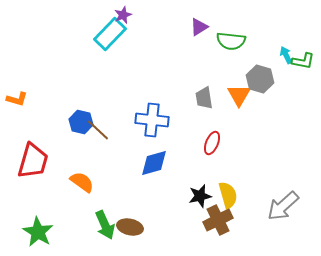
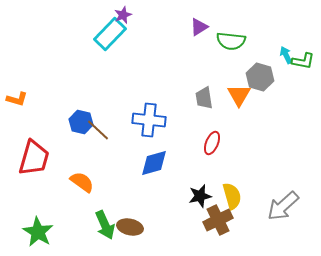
gray hexagon: moved 2 px up
blue cross: moved 3 px left
red trapezoid: moved 1 px right, 3 px up
yellow semicircle: moved 4 px right, 1 px down
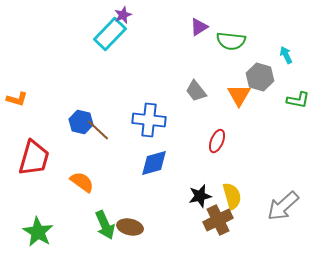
green L-shape: moved 5 px left, 39 px down
gray trapezoid: moved 8 px left, 7 px up; rotated 30 degrees counterclockwise
red ellipse: moved 5 px right, 2 px up
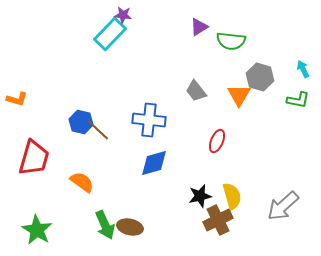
purple star: rotated 30 degrees clockwise
cyan arrow: moved 17 px right, 14 px down
green star: moved 1 px left, 2 px up
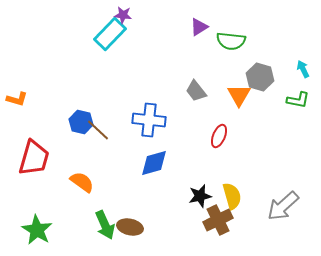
red ellipse: moved 2 px right, 5 px up
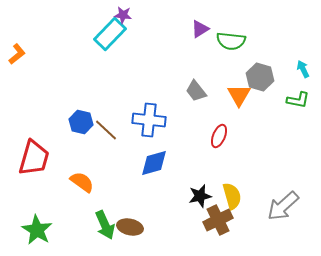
purple triangle: moved 1 px right, 2 px down
orange L-shape: moved 45 px up; rotated 55 degrees counterclockwise
brown line: moved 8 px right
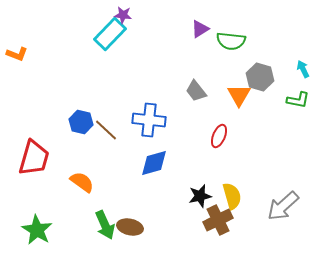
orange L-shape: rotated 60 degrees clockwise
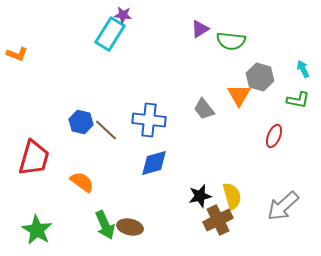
cyan rectangle: rotated 12 degrees counterclockwise
gray trapezoid: moved 8 px right, 18 px down
red ellipse: moved 55 px right
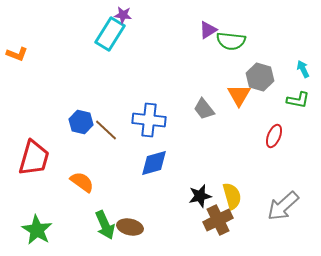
purple triangle: moved 8 px right, 1 px down
